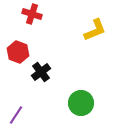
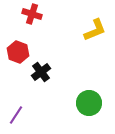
green circle: moved 8 px right
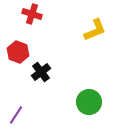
green circle: moved 1 px up
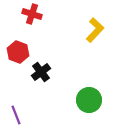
yellow L-shape: rotated 25 degrees counterclockwise
green circle: moved 2 px up
purple line: rotated 54 degrees counterclockwise
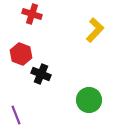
red hexagon: moved 3 px right, 2 px down
black cross: moved 2 px down; rotated 30 degrees counterclockwise
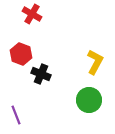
red cross: rotated 12 degrees clockwise
yellow L-shape: moved 32 px down; rotated 15 degrees counterclockwise
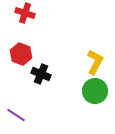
red cross: moved 7 px left, 1 px up; rotated 12 degrees counterclockwise
green circle: moved 6 px right, 9 px up
purple line: rotated 36 degrees counterclockwise
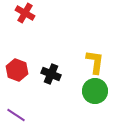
red cross: rotated 12 degrees clockwise
red hexagon: moved 4 px left, 16 px down
yellow L-shape: rotated 20 degrees counterclockwise
black cross: moved 10 px right
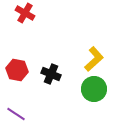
yellow L-shape: moved 1 px left, 3 px up; rotated 40 degrees clockwise
red hexagon: rotated 10 degrees counterclockwise
green circle: moved 1 px left, 2 px up
purple line: moved 1 px up
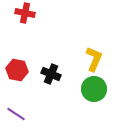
red cross: rotated 18 degrees counterclockwise
yellow L-shape: rotated 25 degrees counterclockwise
